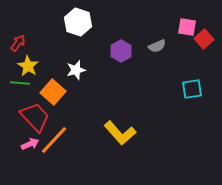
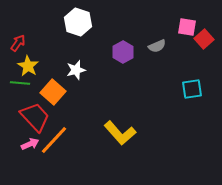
purple hexagon: moved 2 px right, 1 px down
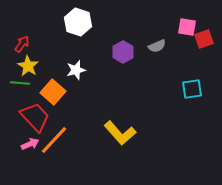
red square: rotated 24 degrees clockwise
red arrow: moved 4 px right, 1 px down
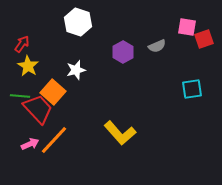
green line: moved 13 px down
red trapezoid: moved 3 px right, 8 px up
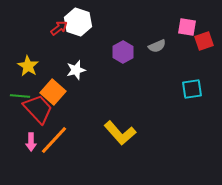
red square: moved 2 px down
red arrow: moved 37 px right, 16 px up; rotated 18 degrees clockwise
pink arrow: moved 1 px right, 2 px up; rotated 114 degrees clockwise
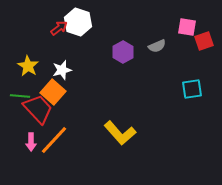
white star: moved 14 px left
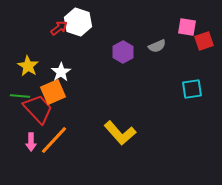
white star: moved 1 px left, 2 px down; rotated 18 degrees counterclockwise
orange square: rotated 25 degrees clockwise
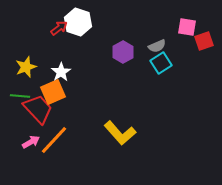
yellow star: moved 2 px left, 1 px down; rotated 20 degrees clockwise
cyan square: moved 31 px left, 26 px up; rotated 25 degrees counterclockwise
pink arrow: rotated 120 degrees counterclockwise
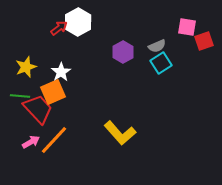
white hexagon: rotated 12 degrees clockwise
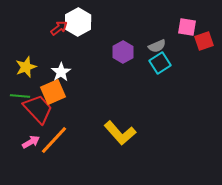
cyan square: moved 1 px left
